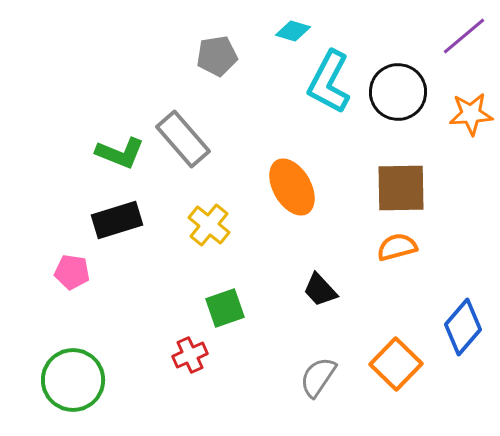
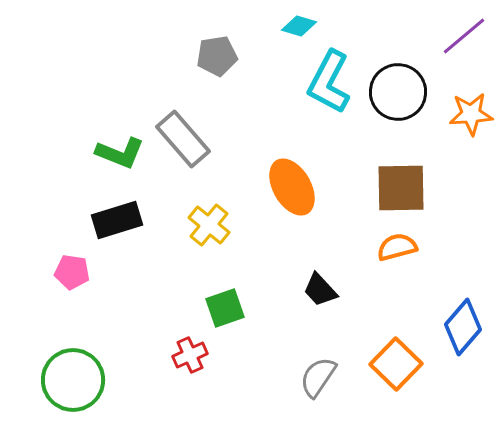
cyan diamond: moved 6 px right, 5 px up
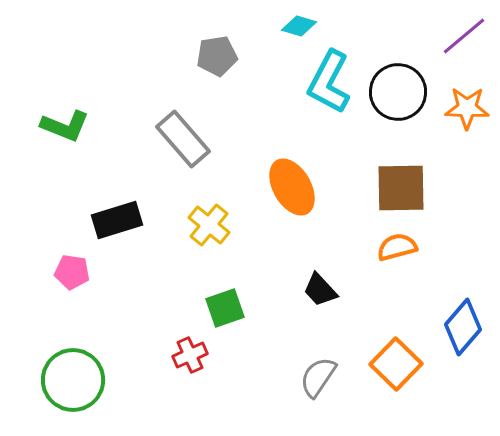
orange star: moved 4 px left, 6 px up; rotated 6 degrees clockwise
green L-shape: moved 55 px left, 27 px up
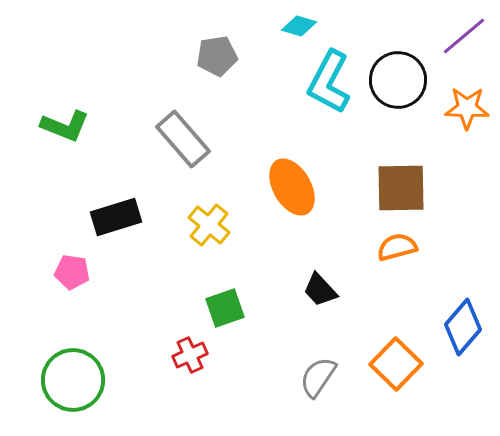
black circle: moved 12 px up
black rectangle: moved 1 px left, 3 px up
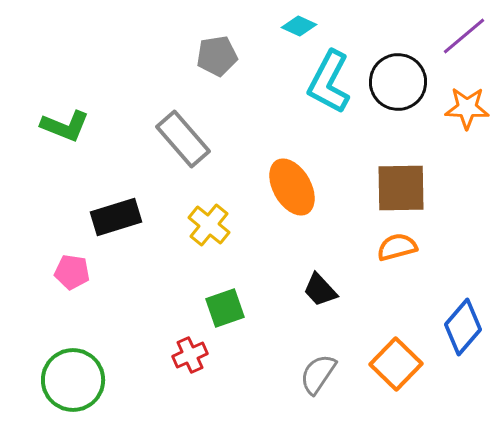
cyan diamond: rotated 8 degrees clockwise
black circle: moved 2 px down
gray semicircle: moved 3 px up
